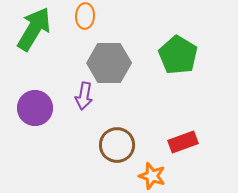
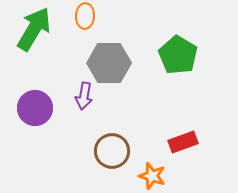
brown circle: moved 5 px left, 6 px down
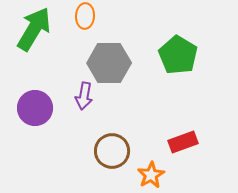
orange star: moved 1 px left, 1 px up; rotated 24 degrees clockwise
